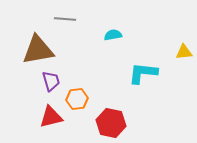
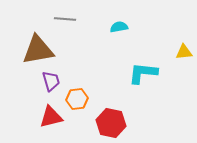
cyan semicircle: moved 6 px right, 8 px up
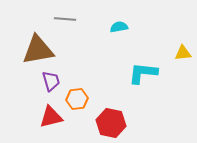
yellow triangle: moved 1 px left, 1 px down
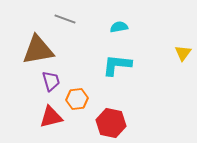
gray line: rotated 15 degrees clockwise
yellow triangle: rotated 48 degrees counterclockwise
cyan L-shape: moved 26 px left, 8 px up
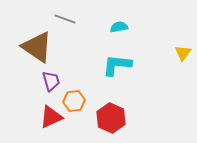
brown triangle: moved 1 px left, 3 px up; rotated 44 degrees clockwise
orange hexagon: moved 3 px left, 2 px down
red triangle: rotated 10 degrees counterclockwise
red hexagon: moved 5 px up; rotated 12 degrees clockwise
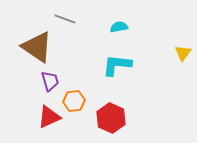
purple trapezoid: moved 1 px left
red triangle: moved 2 px left
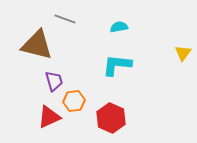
brown triangle: moved 2 px up; rotated 20 degrees counterclockwise
purple trapezoid: moved 4 px right
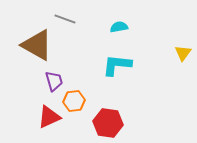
brown triangle: rotated 16 degrees clockwise
red hexagon: moved 3 px left, 5 px down; rotated 16 degrees counterclockwise
